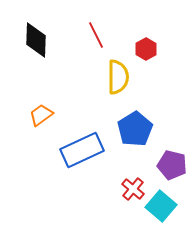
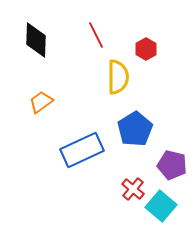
orange trapezoid: moved 13 px up
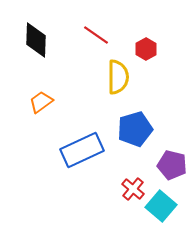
red line: rotated 28 degrees counterclockwise
blue pentagon: rotated 16 degrees clockwise
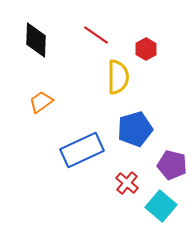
red cross: moved 6 px left, 6 px up
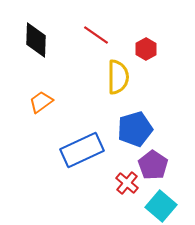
purple pentagon: moved 19 px left; rotated 20 degrees clockwise
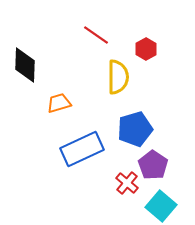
black diamond: moved 11 px left, 25 px down
orange trapezoid: moved 18 px right, 1 px down; rotated 20 degrees clockwise
blue rectangle: moved 1 px up
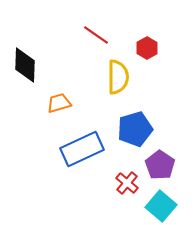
red hexagon: moved 1 px right, 1 px up
purple pentagon: moved 7 px right
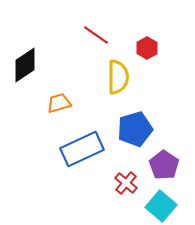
black diamond: rotated 54 degrees clockwise
purple pentagon: moved 4 px right
red cross: moved 1 px left
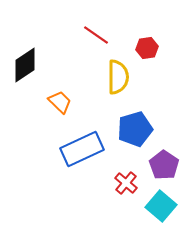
red hexagon: rotated 20 degrees clockwise
orange trapezoid: moved 1 px right, 1 px up; rotated 60 degrees clockwise
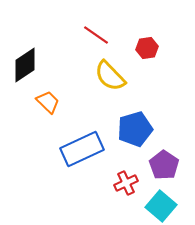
yellow semicircle: moved 8 px left, 1 px up; rotated 136 degrees clockwise
orange trapezoid: moved 12 px left
red cross: rotated 25 degrees clockwise
